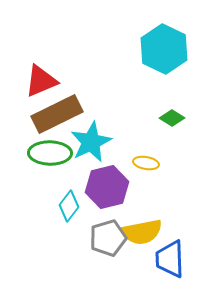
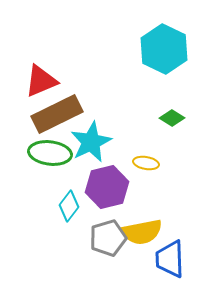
green ellipse: rotated 6 degrees clockwise
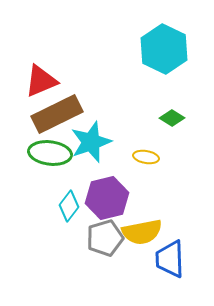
cyan star: rotated 6 degrees clockwise
yellow ellipse: moved 6 px up
purple hexagon: moved 11 px down
gray pentagon: moved 3 px left
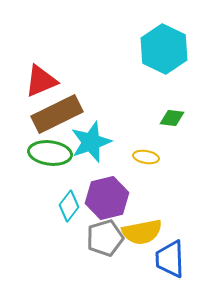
green diamond: rotated 25 degrees counterclockwise
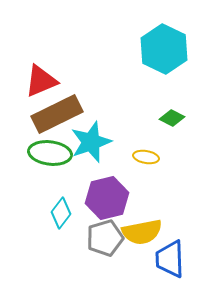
green diamond: rotated 20 degrees clockwise
cyan diamond: moved 8 px left, 7 px down
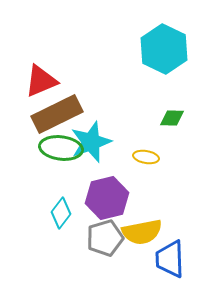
green diamond: rotated 25 degrees counterclockwise
green ellipse: moved 11 px right, 5 px up
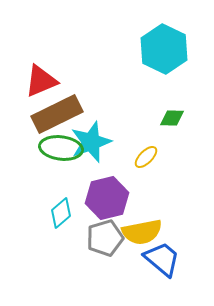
yellow ellipse: rotated 55 degrees counterclockwise
cyan diamond: rotated 12 degrees clockwise
blue trapezoid: moved 8 px left; rotated 132 degrees clockwise
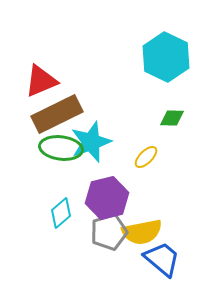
cyan hexagon: moved 2 px right, 8 px down
gray pentagon: moved 4 px right, 6 px up
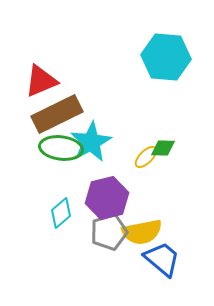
cyan hexagon: rotated 21 degrees counterclockwise
green diamond: moved 9 px left, 30 px down
cyan star: rotated 9 degrees counterclockwise
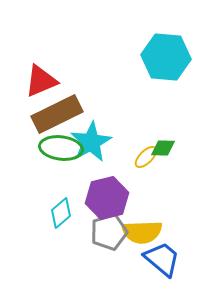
yellow semicircle: rotated 9 degrees clockwise
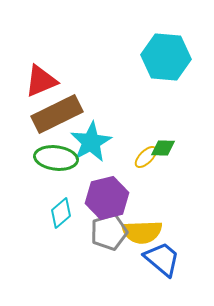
green ellipse: moved 5 px left, 10 px down
